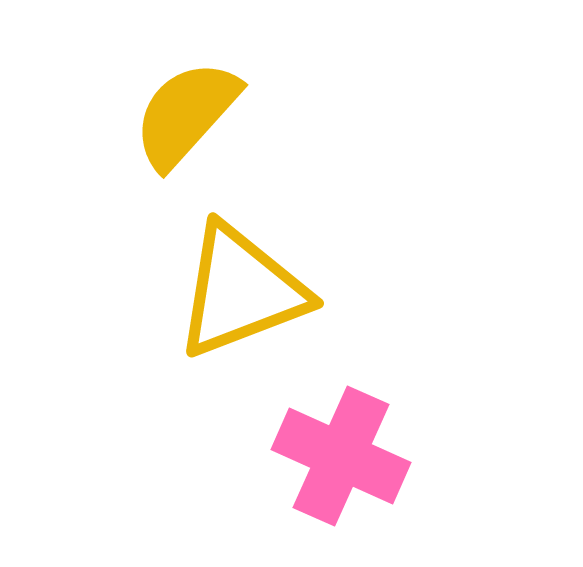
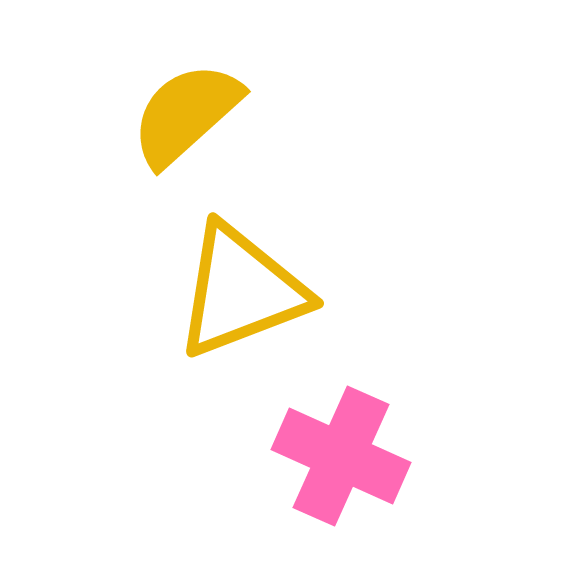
yellow semicircle: rotated 6 degrees clockwise
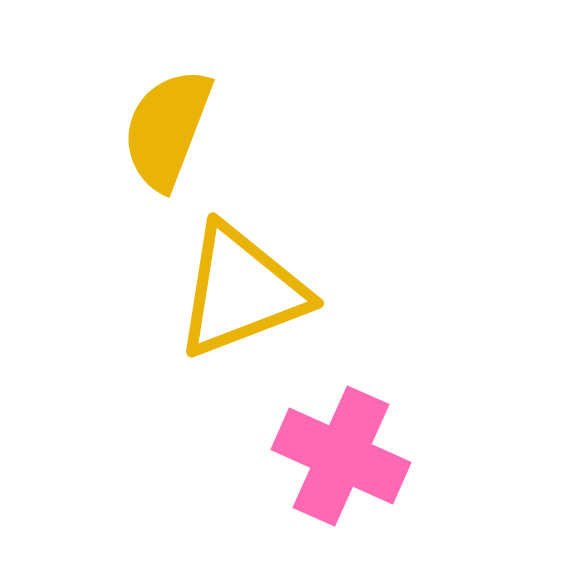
yellow semicircle: moved 19 px left, 15 px down; rotated 27 degrees counterclockwise
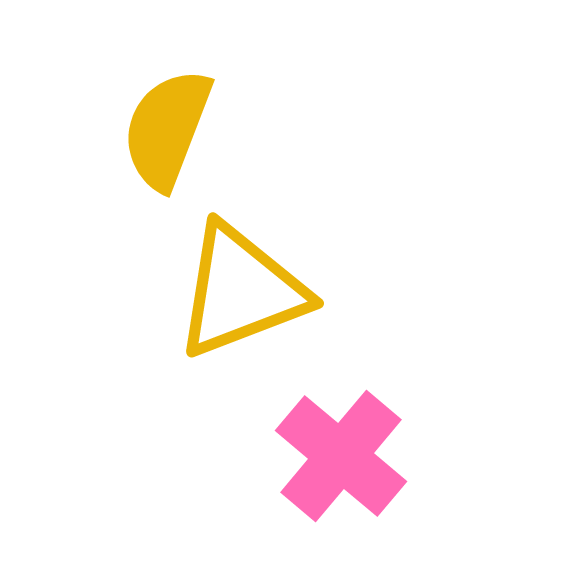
pink cross: rotated 16 degrees clockwise
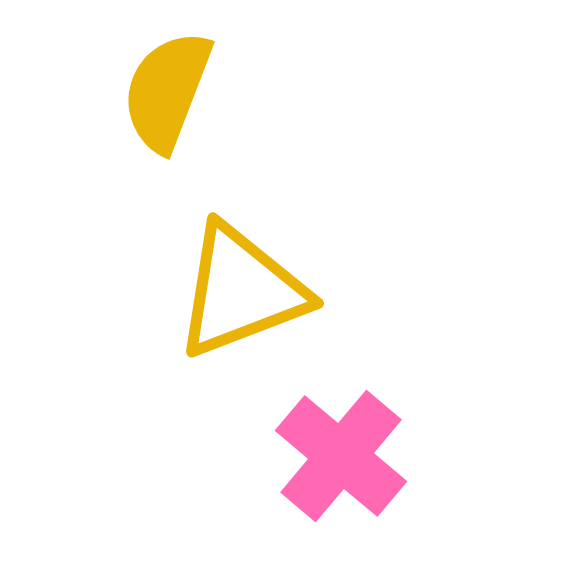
yellow semicircle: moved 38 px up
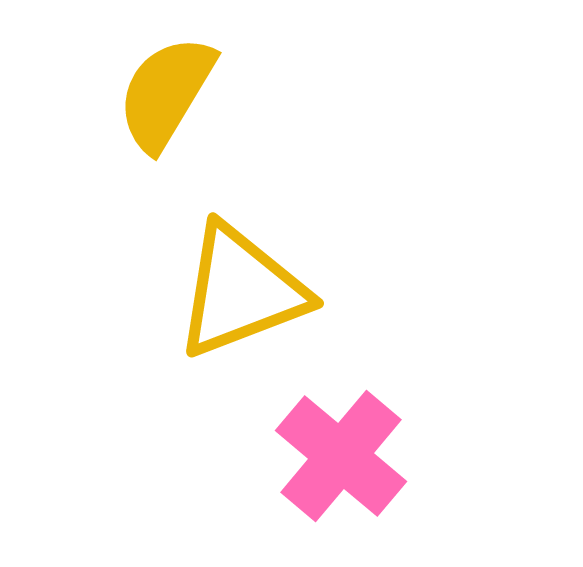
yellow semicircle: moved 1 px left, 2 px down; rotated 10 degrees clockwise
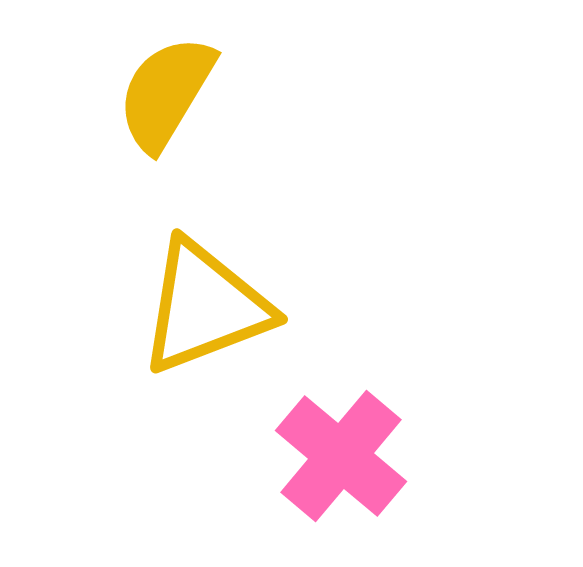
yellow triangle: moved 36 px left, 16 px down
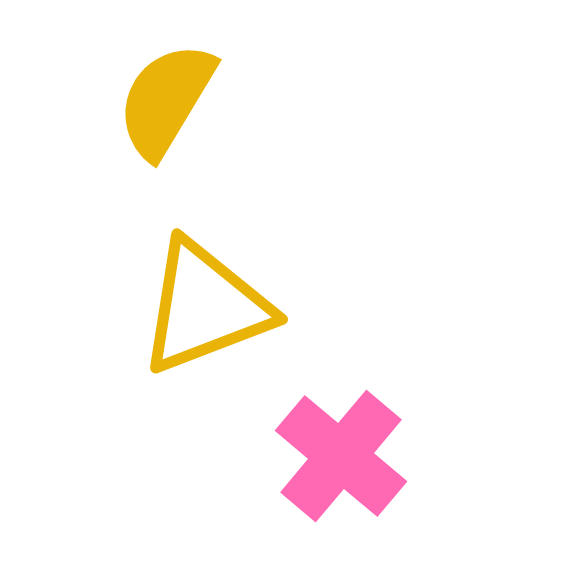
yellow semicircle: moved 7 px down
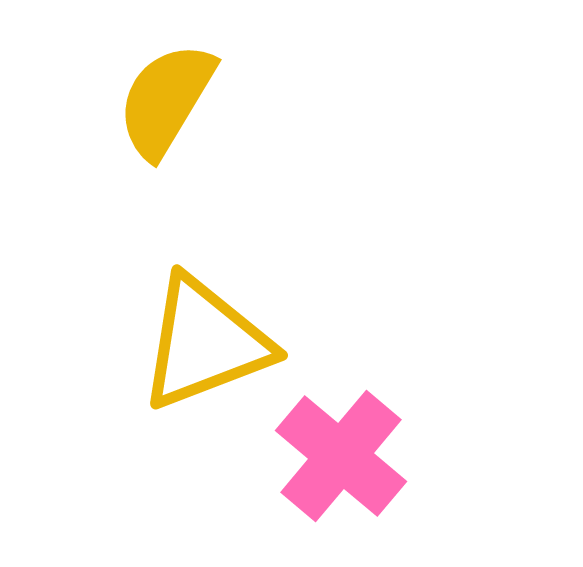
yellow triangle: moved 36 px down
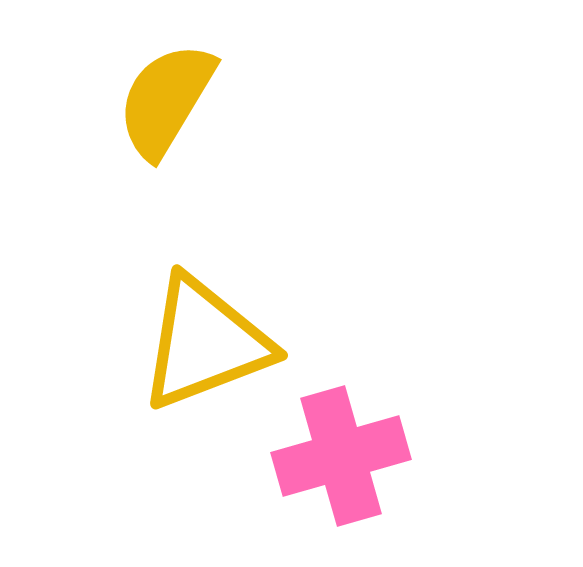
pink cross: rotated 34 degrees clockwise
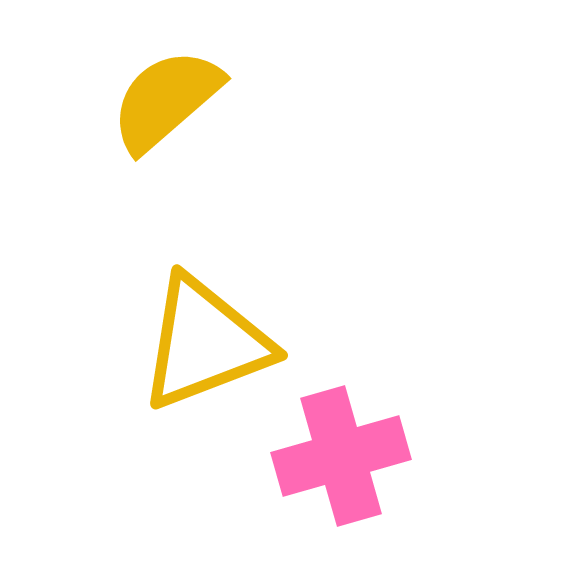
yellow semicircle: rotated 18 degrees clockwise
